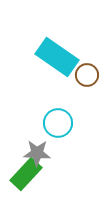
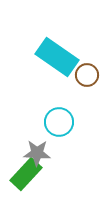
cyan circle: moved 1 px right, 1 px up
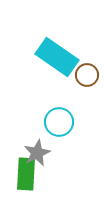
gray star: rotated 28 degrees counterclockwise
green rectangle: rotated 40 degrees counterclockwise
